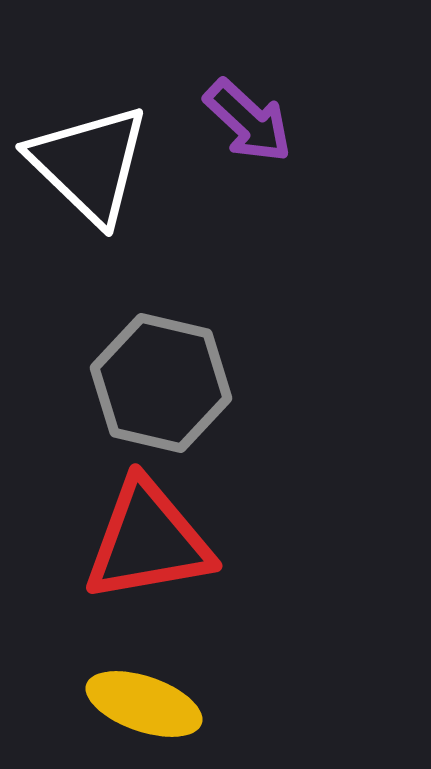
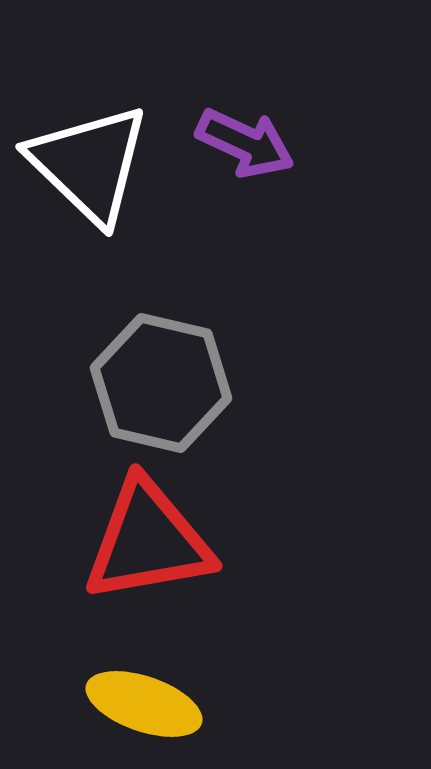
purple arrow: moved 3 px left, 22 px down; rotated 18 degrees counterclockwise
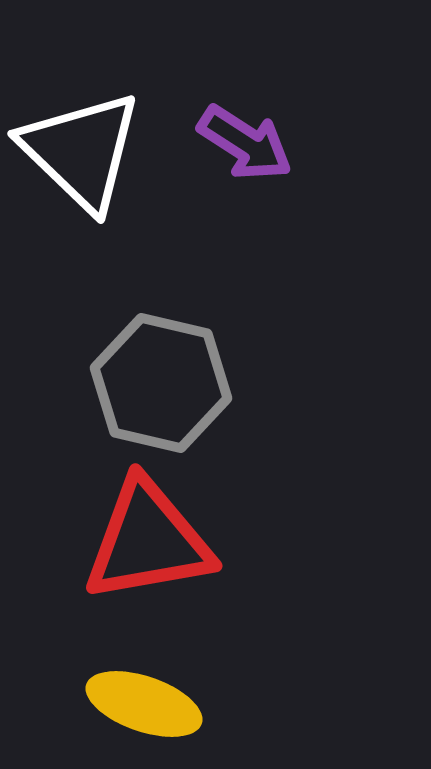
purple arrow: rotated 8 degrees clockwise
white triangle: moved 8 px left, 13 px up
